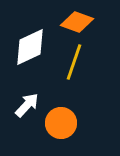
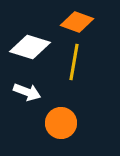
white diamond: rotated 42 degrees clockwise
yellow line: rotated 9 degrees counterclockwise
white arrow: moved 13 px up; rotated 68 degrees clockwise
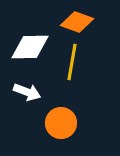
white diamond: rotated 18 degrees counterclockwise
yellow line: moved 2 px left
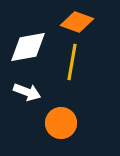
white diamond: moved 2 px left; rotated 9 degrees counterclockwise
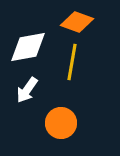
white arrow: moved 2 px up; rotated 104 degrees clockwise
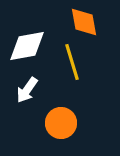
orange diamond: moved 7 px right; rotated 60 degrees clockwise
white diamond: moved 1 px left, 1 px up
yellow line: rotated 27 degrees counterclockwise
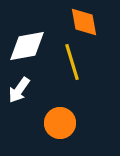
white arrow: moved 8 px left
orange circle: moved 1 px left
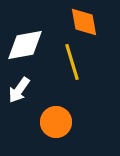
white diamond: moved 2 px left, 1 px up
orange circle: moved 4 px left, 1 px up
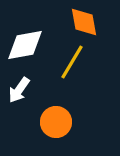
yellow line: rotated 48 degrees clockwise
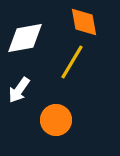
white diamond: moved 7 px up
orange circle: moved 2 px up
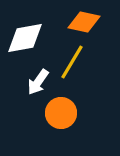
orange diamond: rotated 68 degrees counterclockwise
white arrow: moved 19 px right, 8 px up
orange circle: moved 5 px right, 7 px up
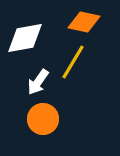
yellow line: moved 1 px right
orange circle: moved 18 px left, 6 px down
